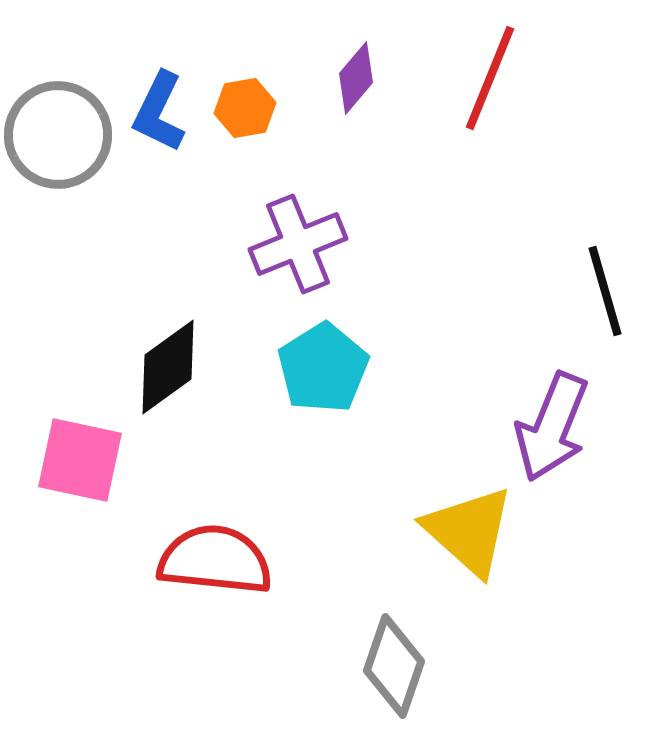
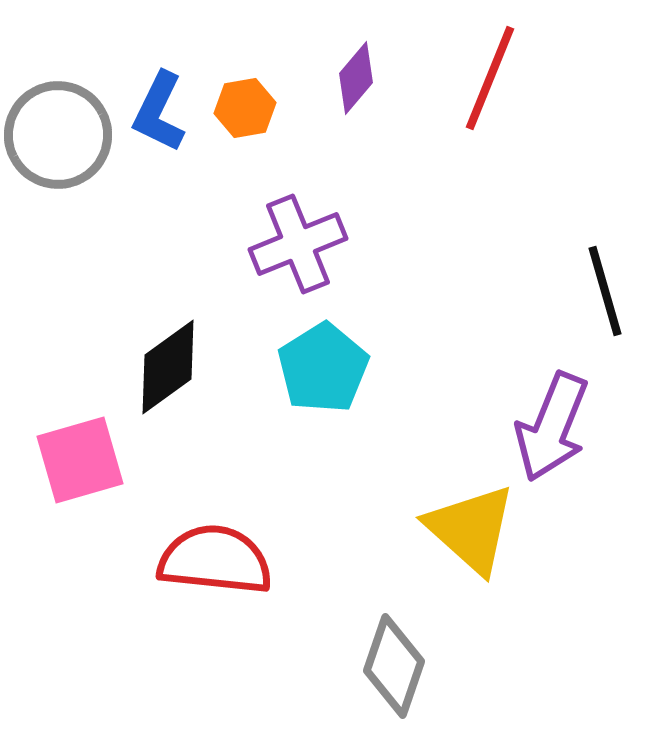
pink square: rotated 28 degrees counterclockwise
yellow triangle: moved 2 px right, 2 px up
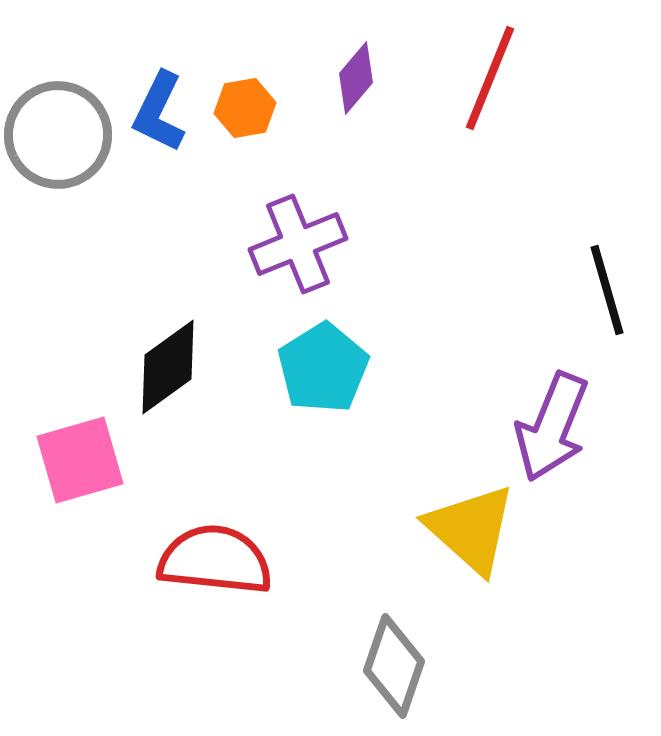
black line: moved 2 px right, 1 px up
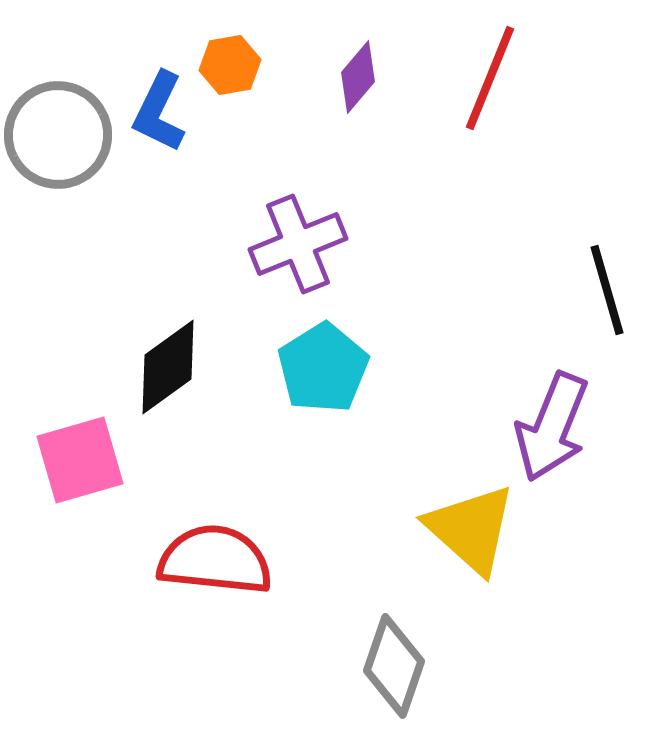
purple diamond: moved 2 px right, 1 px up
orange hexagon: moved 15 px left, 43 px up
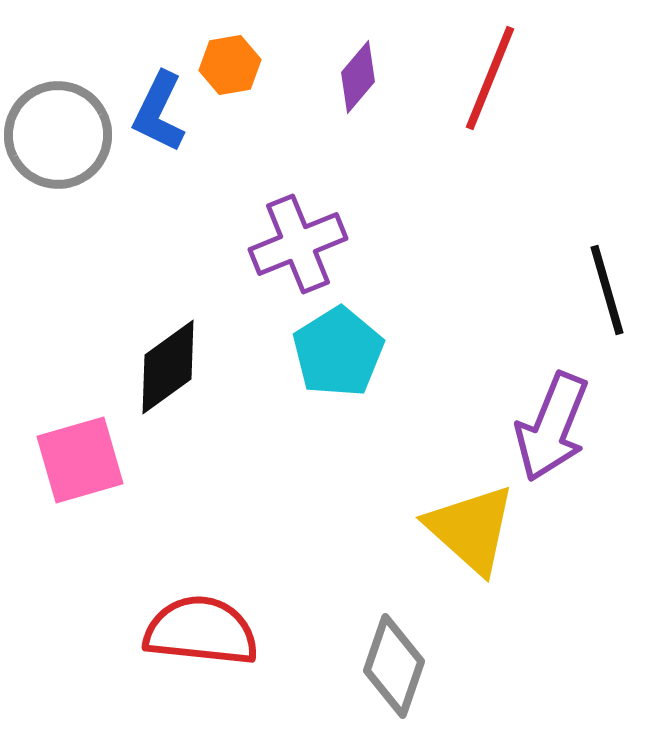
cyan pentagon: moved 15 px right, 16 px up
red semicircle: moved 14 px left, 71 px down
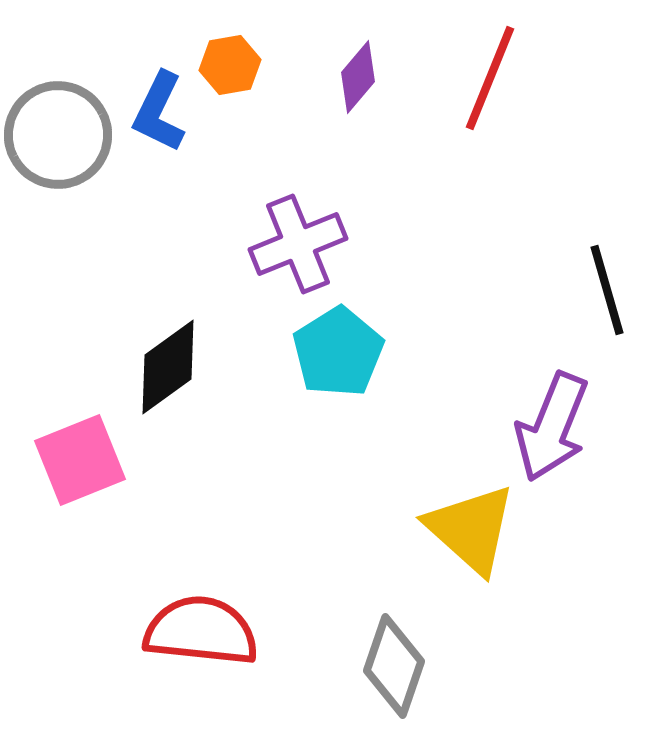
pink square: rotated 6 degrees counterclockwise
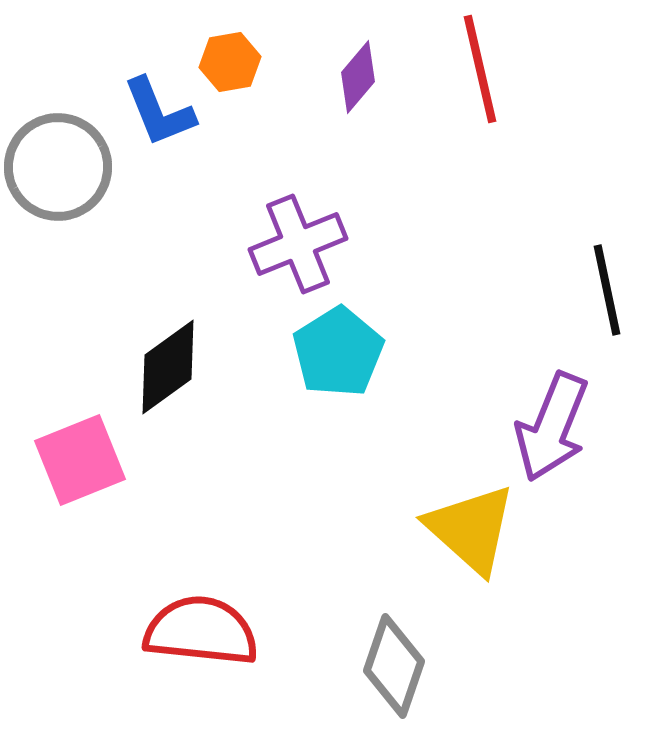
orange hexagon: moved 3 px up
red line: moved 10 px left, 9 px up; rotated 35 degrees counterclockwise
blue L-shape: rotated 48 degrees counterclockwise
gray circle: moved 32 px down
black line: rotated 4 degrees clockwise
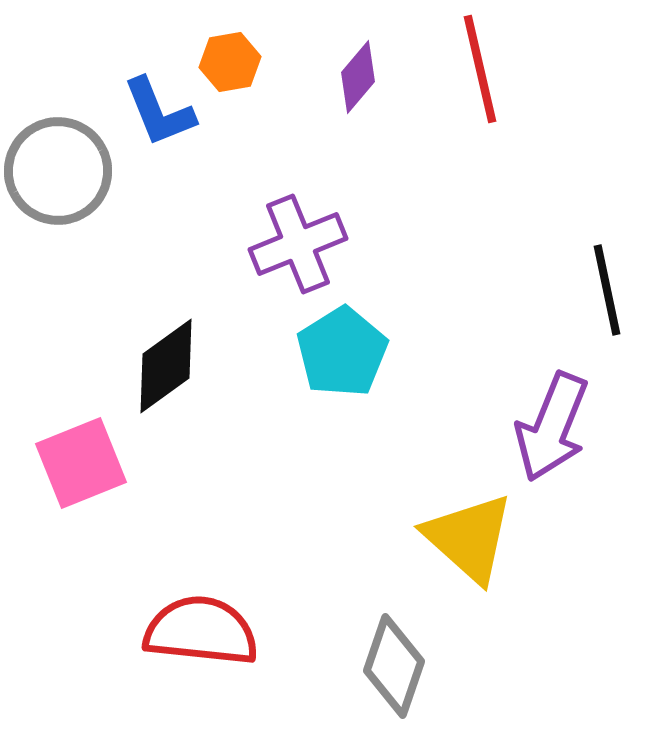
gray circle: moved 4 px down
cyan pentagon: moved 4 px right
black diamond: moved 2 px left, 1 px up
pink square: moved 1 px right, 3 px down
yellow triangle: moved 2 px left, 9 px down
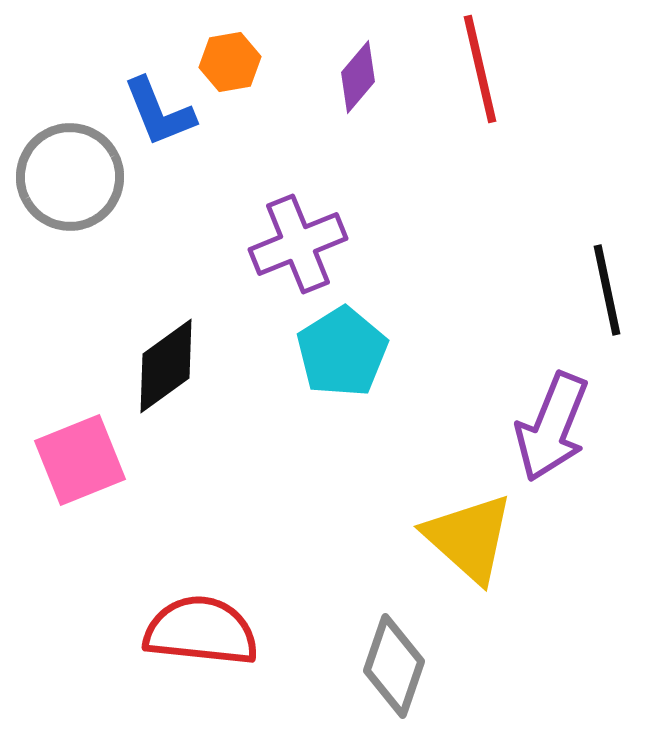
gray circle: moved 12 px right, 6 px down
pink square: moved 1 px left, 3 px up
